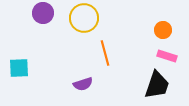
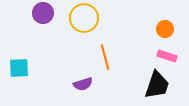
orange circle: moved 2 px right, 1 px up
orange line: moved 4 px down
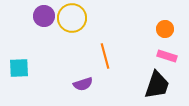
purple circle: moved 1 px right, 3 px down
yellow circle: moved 12 px left
orange line: moved 1 px up
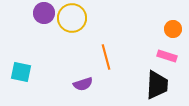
purple circle: moved 3 px up
orange circle: moved 8 px right
orange line: moved 1 px right, 1 px down
cyan square: moved 2 px right, 4 px down; rotated 15 degrees clockwise
black trapezoid: rotated 16 degrees counterclockwise
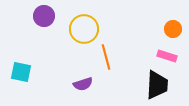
purple circle: moved 3 px down
yellow circle: moved 12 px right, 11 px down
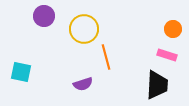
pink rectangle: moved 1 px up
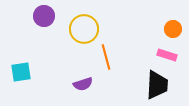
cyan square: rotated 20 degrees counterclockwise
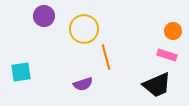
orange circle: moved 2 px down
black trapezoid: rotated 64 degrees clockwise
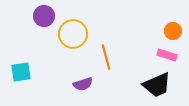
yellow circle: moved 11 px left, 5 px down
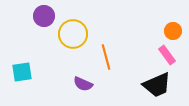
pink rectangle: rotated 36 degrees clockwise
cyan square: moved 1 px right
purple semicircle: rotated 42 degrees clockwise
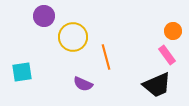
yellow circle: moved 3 px down
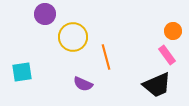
purple circle: moved 1 px right, 2 px up
